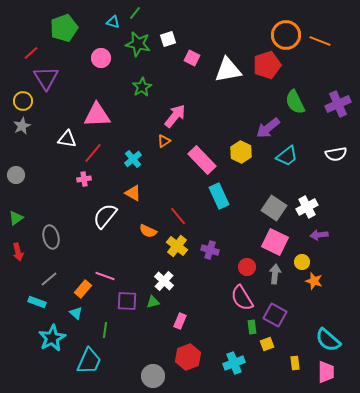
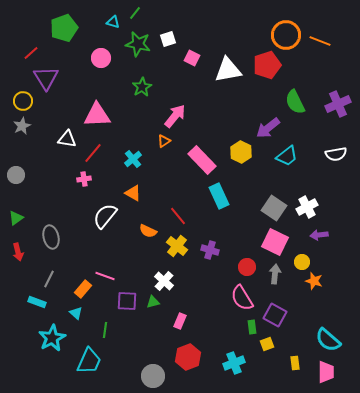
gray line at (49, 279): rotated 24 degrees counterclockwise
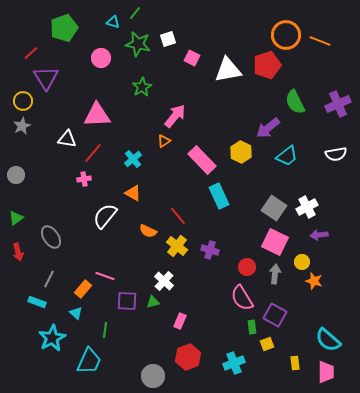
gray ellipse at (51, 237): rotated 20 degrees counterclockwise
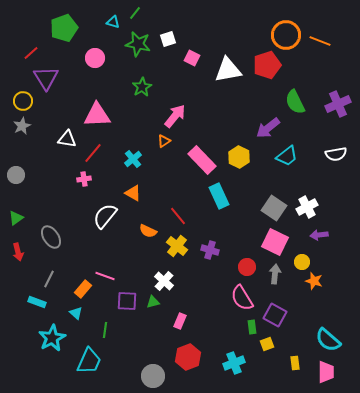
pink circle at (101, 58): moved 6 px left
yellow hexagon at (241, 152): moved 2 px left, 5 px down
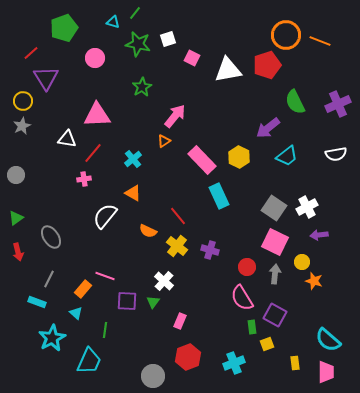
green triangle at (153, 302): rotated 40 degrees counterclockwise
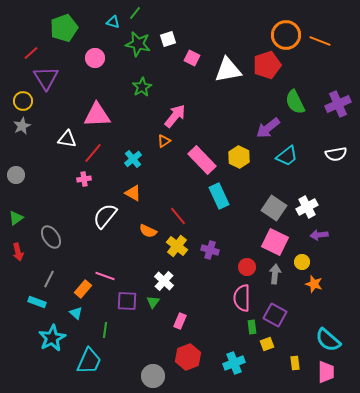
orange star at (314, 281): moved 3 px down
pink semicircle at (242, 298): rotated 32 degrees clockwise
